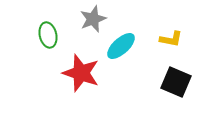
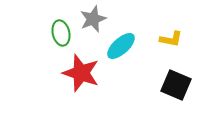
green ellipse: moved 13 px right, 2 px up
black square: moved 3 px down
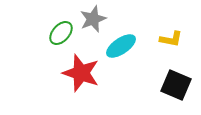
green ellipse: rotated 55 degrees clockwise
cyan ellipse: rotated 8 degrees clockwise
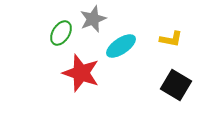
green ellipse: rotated 10 degrees counterclockwise
black square: rotated 8 degrees clockwise
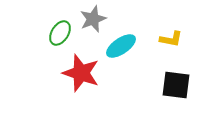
green ellipse: moved 1 px left
black square: rotated 24 degrees counterclockwise
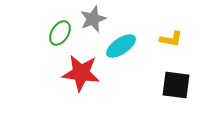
red star: rotated 12 degrees counterclockwise
